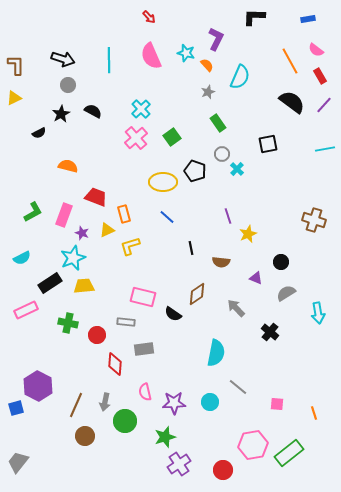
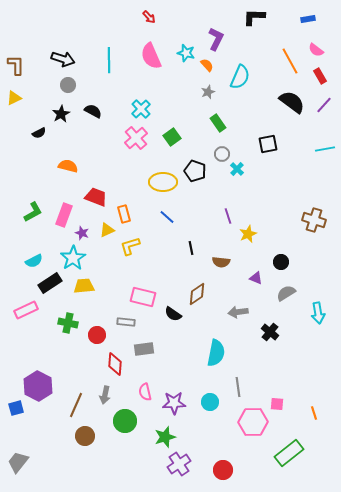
cyan semicircle at (22, 258): moved 12 px right, 3 px down
cyan star at (73, 258): rotated 10 degrees counterclockwise
gray arrow at (236, 308): moved 2 px right, 4 px down; rotated 54 degrees counterclockwise
gray line at (238, 387): rotated 42 degrees clockwise
gray arrow at (105, 402): moved 7 px up
pink hexagon at (253, 445): moved 23 px up; rotated 8 degrees clockwise
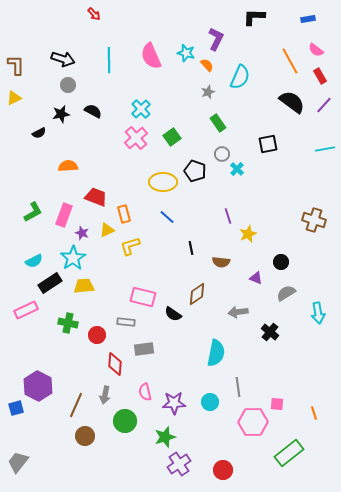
red arrow at (149, 17): moved 55 px left, 3 px up
black star at (61, 114): rotated 18 degrees clockwise
orange semicircle at (68, 166): rotated 18 degrees counterclockwise
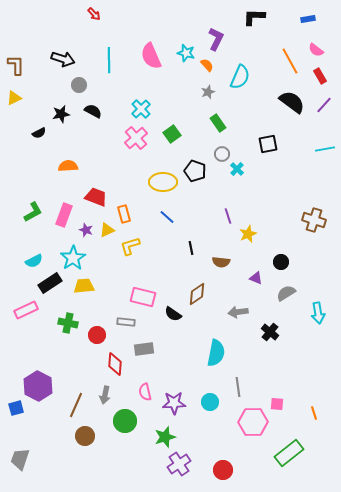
gray circle at (68, 85): moved 11 px right
green square at (172, 137): moved 3 px up
purple star at (82, 233): moved 4 px right, 3 px up
gray trapezoid at (18, 462): moved 2 px right, 3 px up; rotated 20 degrees counterclockwise
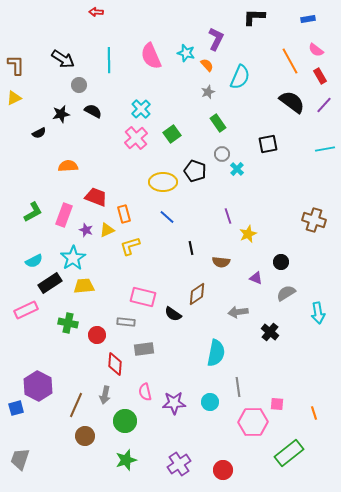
red arrow at (94, 14): moved 2 px right, 2 px up; rotated 136 degrees clockwise
black arrow at (63, 59): rotated 15 degrees clockwise
green star at (165, 437): moved 39 px left, 23 px down
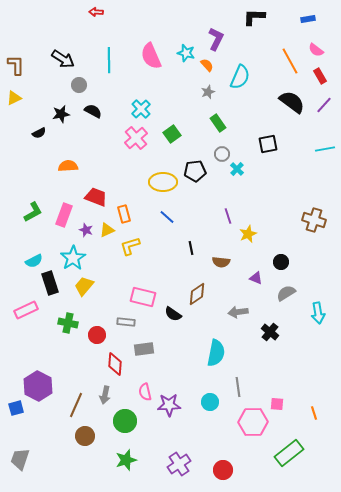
black pentagon at (195, 171): rotated 25 degrees counterclockwise
black rectangle at (50, 283): rotated 75 degrees counterclockwise
yellow trapezoid at (84, 286): rotated 45 degrees counterclockwise
purple star at (174, 403): moved 5 px left, 2 px down
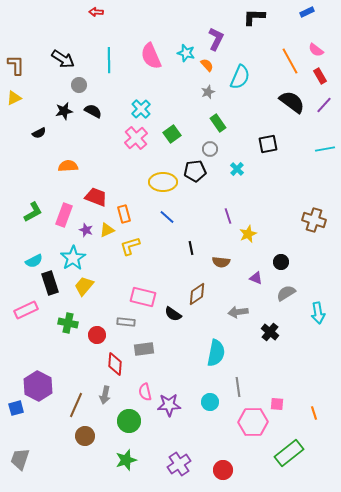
blue rectangle at (308, 19): moved 1 px left, 7 px up; rotated 16 degrees counterclockwise
black star at (61, 114): moved 3 px right, 3 px up
gray circle at (222, 154): moved 12 px left, 5 px up
green circle at (125, 421): moved 4 px right
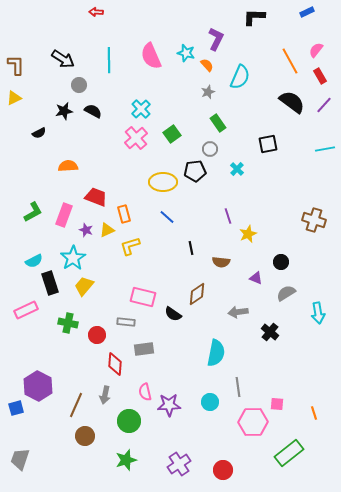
pink semicircle at (316, 50): rotated 91 degrees clockwise
